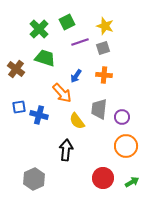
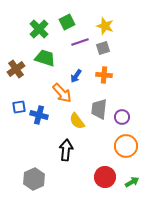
brown cross: rotated 18 degrees clockwise
red circle: moved 2 px right, 1 px up
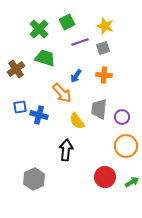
blue square: moved 1 px right
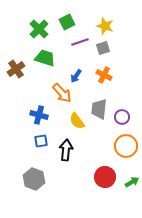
orange cross: rotated 21 degrees clockwise
blue square: moved 21 px right, 34 px down
gray hexagon: rotated 15 degrees counterclockwise
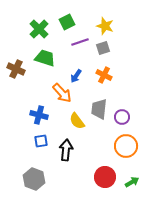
brown cross: rotated 30 degrees counterclockwise
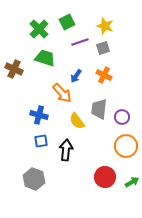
brown cross: moved 2 px left
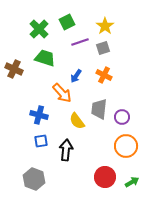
yellow star: rotated 18 degrees clockwise
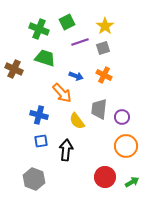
green cross: rotated 24 degrees counterclockwise
blue arrow: rotated 104 degrees counterclockwise
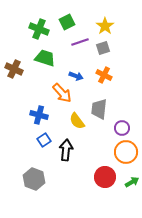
purple circle: moved 11 px down
blue square: moved 3 px right, 1 px up; rotated 24 degrees counterclockwise
orange circle: moved 6 px down
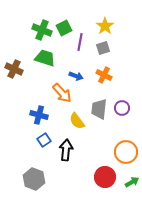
green square: moved 3 px left, 6 px down
green cross: moved 3 px right, 1 px down
purple line: rotated 60 degrees counterclockwise
purple circle: moved 20 px up
